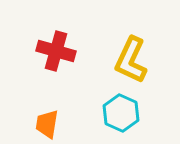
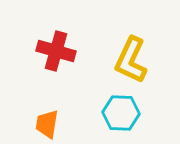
cyan hexagon: rotated 21 degrees counterclockwise
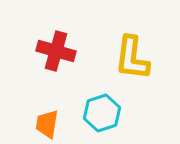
yellow L-shape: moved 1 px right, 2 px up; rotated 18 degrees counterclockwise
cyan hexagon: moved 19 px left; rotated 21 degrees counterclockwise
